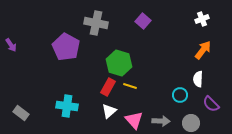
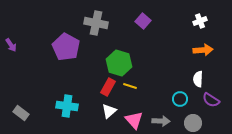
white cross: moved 2 px left, 2 px down
orange arrow: rotated 48 degrees clockwise
cyan circle: moved 4 px down
purple semicircle: moved 4 px up; rotated 12 degrees counterclockwise
gray circle: moved 2 px right
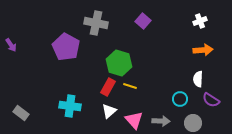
cyan cross: moved 3 px right
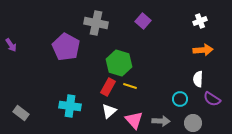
purple semicircle: moved 1 px right, 1 px up
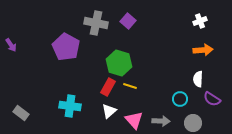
purple square: moved 15 px left
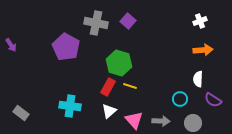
purple semicircle: moved 1 px right, 1 px down
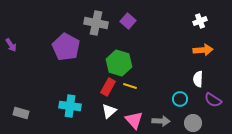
gray rectangle: rotated 21 degrees counterclockwise
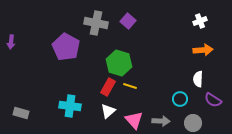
purple arrow: moved 3 px up; rotated 40 degrees clockwise
white triangle: moved 1 px left
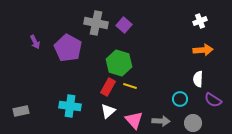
purple square: moved 4 px left, 4 px down
purple arrow: moved 24 px right; rotated 32 degrees counterclockwise
purple pentagon: moved 2 px right, 1 px down
gray rectangle: moved 2 px up; rotated 28 degrees counterclockwise
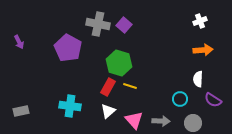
gray cross: moved 2 px right, 1 px down
purple arrow: moved 16 px left
